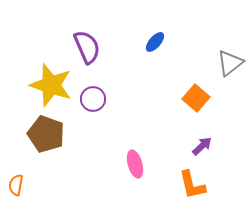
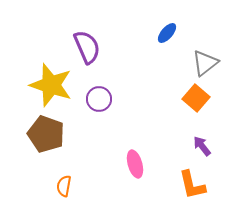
blue ellipse: moved 12 px right, 9 px up
gray triangle: moved 25 px left
purple circle: moved 6 px right
purple arrow: rotated 85 degrees counterclockwise
orange semicircle: moved 48 px right, 1 px down
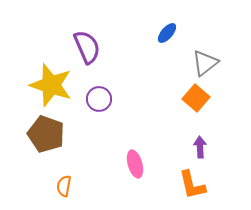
purple arrow: moved 2 px left, 1 px down; rotated 35 degrees clockwise
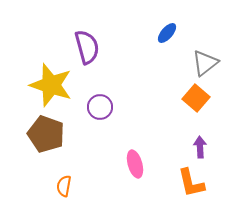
purple semicircle: rotated 8 degrees clockwise
purple circle: moved 1 px right, 8 px down
orange L-shape: moved 1 px left, 2 px up
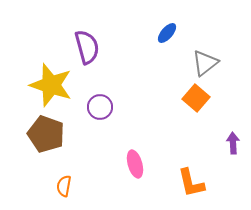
purple arrow: moved 33 px right, 4 px up
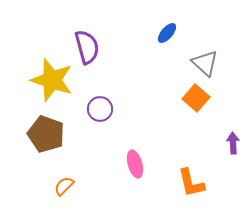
gray triangle: rotated 40 degrees counterclockwise
yellow star: moved 1 px right, 5 px up
purple circle: moved 2 px down
orange semicircle: rotated 35 degrees clockwise
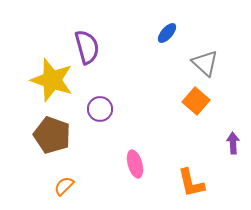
orange square: moved 3 px down
brown pentagon: moved 6 px right, 1 px down
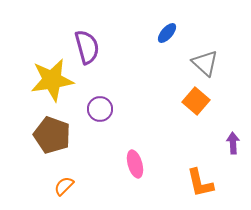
yellow star: rotated 27 degrees counterclockwise
orange L-shape: moved 9 px right
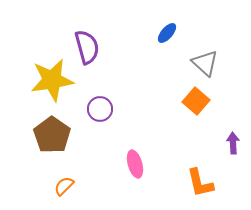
brown pentagon: rotated 15 degrees clockwise
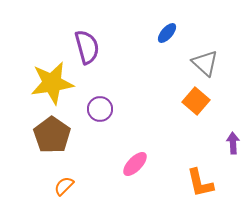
yellow star: moved 3 px down
pink ellipse: rotated 60 degrees clockwise
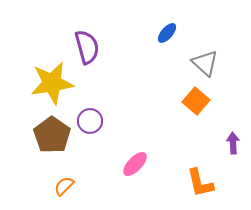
purple circle: moved 10 px left, 12 px down
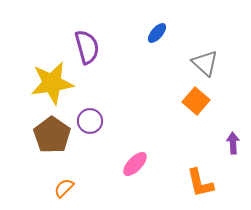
blue ellipse: moved 10 px left
orange semicircle: moved 2 px down
